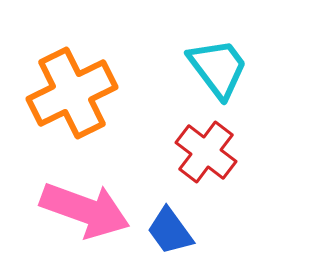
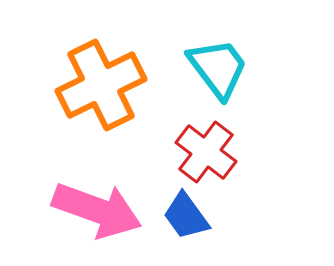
orange cross: moved 29 px right, 8 px up
pink arrow: moved 12 px right
blue trapezoid: moved 16 px right, 15 px up
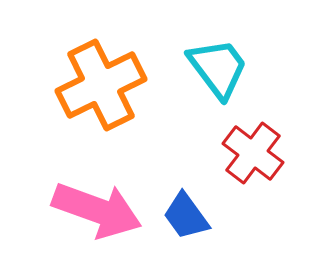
red cross: moved 47 px right, 1 px down
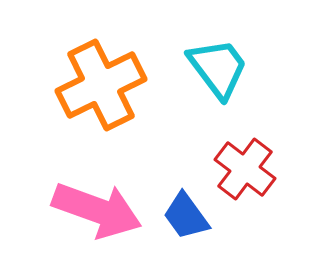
red cross: moved 8 px left, 16 px down
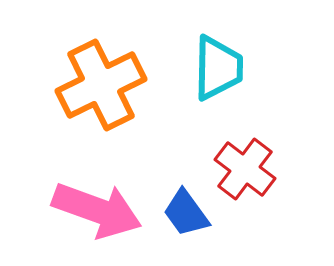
cyan trapezoid: rotated 38 degrees clockwise
blue trapezoid: moved 3 px up
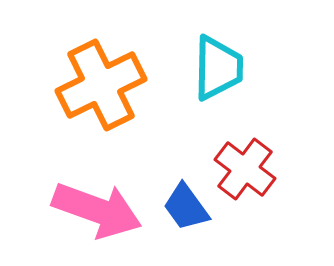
blue trapezoid: moved 6 px up
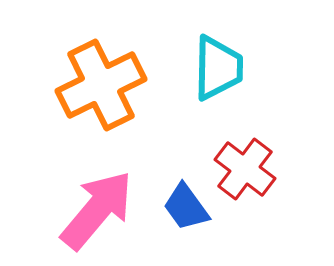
pink arrow: rotated 70 degrees counterclockwise
